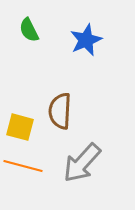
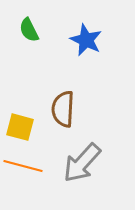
blue star: rotated 24 degrees counterclockwise
brown semicircle: moved 3 px right, 2 px up
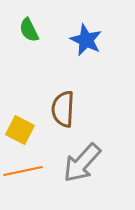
yellow square: moved 3 px down; rotated 12 degrees clockwise
orange line: moved 5 px down; rotated 27 degrees counterclockwise
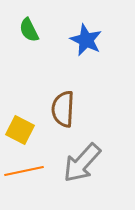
orange line: moved 1 px right
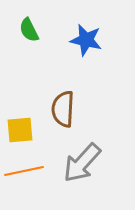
blue star: rotated 12 degrees counterclockwise
yellow square: rotated 32 degrees counterclockwise
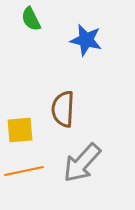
green semicircle: moved 2 px right, 11 px up
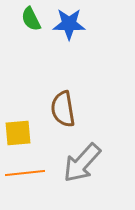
blue star: moved 17 px left, 16 px up; rotated 12 degrees counterclockwise
brown semicircle: rotated 12 degrees counterclockwise
yellow square: moved 2 px left, 3 px down
orange line: moved 1 px right, 2 px down; rotated 6 degrees clockwise
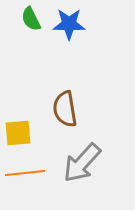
brown semicircle: moved 2 px right
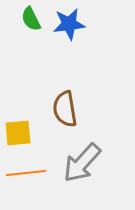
blue star: rotated 8 degrees counterclockwise
orange line: moved 1 px right
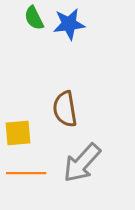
green semicircle: moved 3 px right, 1 px up
orange line: rotated 6 degrees clockwise
